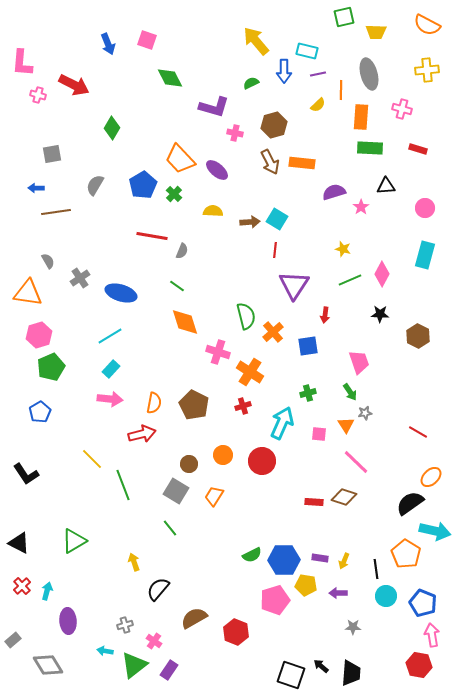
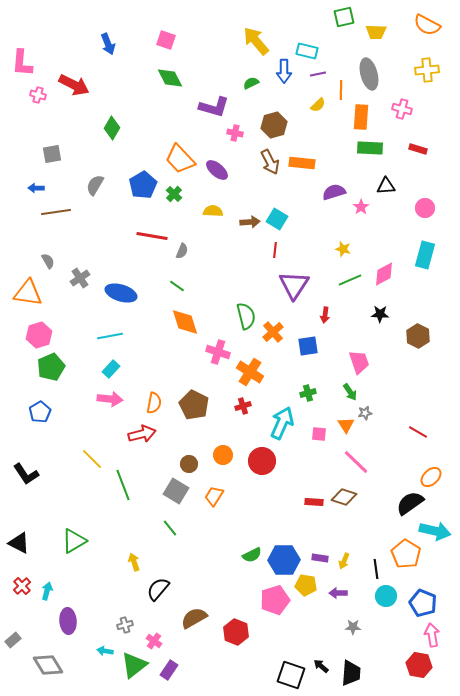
pink square at (147, 40): moved 19 px right
pink diamond at (382, 274): moved 2 px right; rotated 35 degrees clockwise
cyan line at (110, 336): rotated 20 degrees clockwise
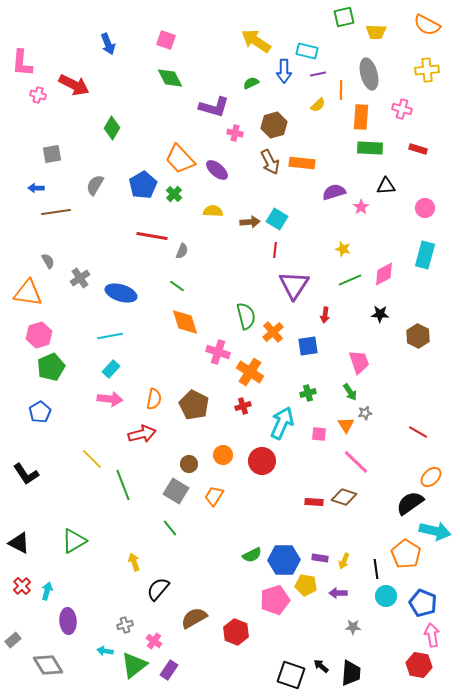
yellow arrow at (256, 41): rotated 16 degrees counterclockwise
orange semicircle at (154, 403): moved 4 px up
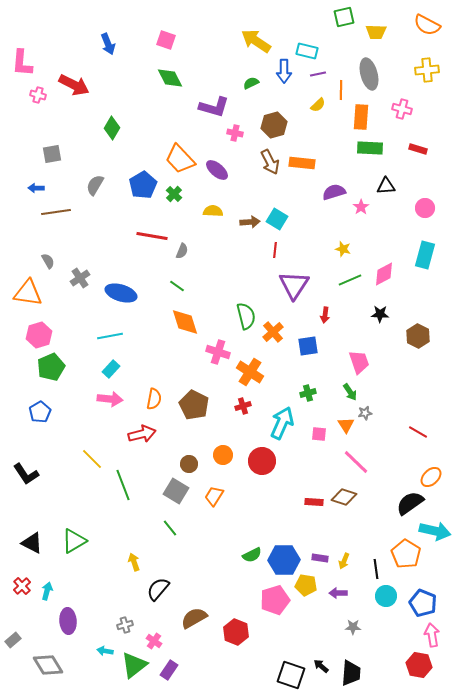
black triangle at (19, 543): moved 13 px right
